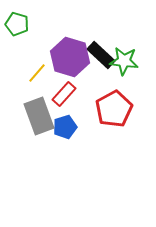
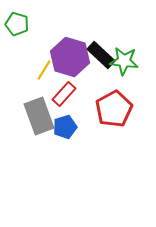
yellow line: moved 7 px right, 3 px up; rotated 10 degrees counterclockwise
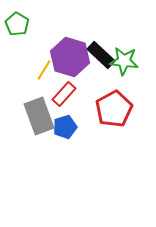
green pentagon: rotated 15 degrees clockwise
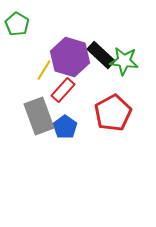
red rectangle: moved 1 px left, 4 px up
red pentagon: moved 1 px left, 4 px down
blue pentagon: rotated 20 degrees counterclockwise
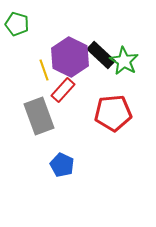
green pentagon: rotated 15 degrees counterclockwise
purple hexagon: rotated 9 degrees clockwise
green star: rotated 24 degrees clockwise
yellow line: rotated 50 degrees counterclockwise
red pentagon: rotated 24 degrees clockwise
blue pentagon: moved 3 px left, 38 px down; rotated 10 degrees counterclockwise
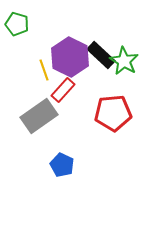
gray rectangle: rotated 75 degrees clockwise
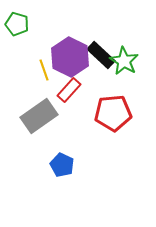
red rectangle: moved 6 px right
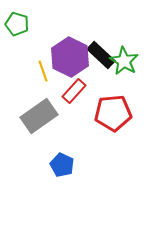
yellow line: moved 1 px left, 1 px down
red rectangle: moved 5 px right, 1 px down
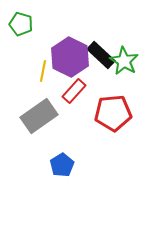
green pentagon: moved 4 px right
yellow line: rotated 30 degrees clockwise
blue pentagon: rotated 15 degrees clockwise
